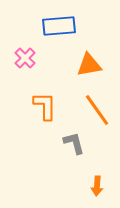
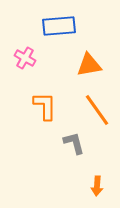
pink cross: rotated 15 degrees counterclockwise
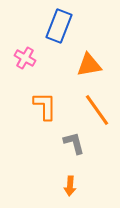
blue rectangle: rotated 64 degrees counterclockwise
orange arrow: moved 27 px left
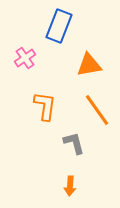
pink cross: rotated 25 degrees clockwise
orange L-shape: rotated 8 degrees clockwise
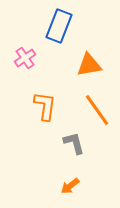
orange arrow: rotated 48 degrees clockwise
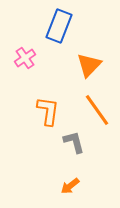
orange triangle: rotated 36 degrees counterclockwise
orange L-shape: moved 3 px right, 5 px down
gray L-shape: moved 1 px up
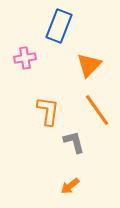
pink cross: rotated 25 degrees clockwise
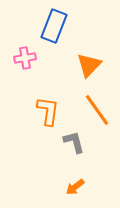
blue rectangle: moved 5 px left
orange arrow: moved 5 px right, 1 px down
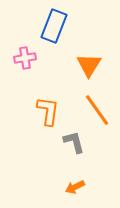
orange triangle: rotated 12 degrees counterclockwise
orange arrow: rotated 12 degrees clockwise
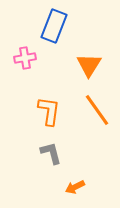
orange L-shape: moved 1 px right
gray L-shape: moved 23 px left, 11 px down
